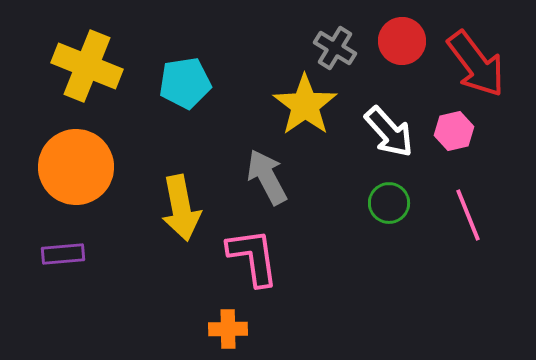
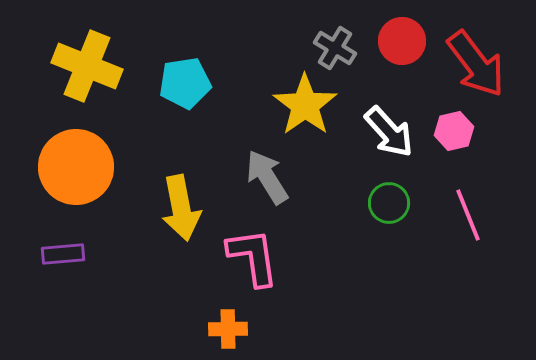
gray arrow: rotated 4 degrees counterclockwise
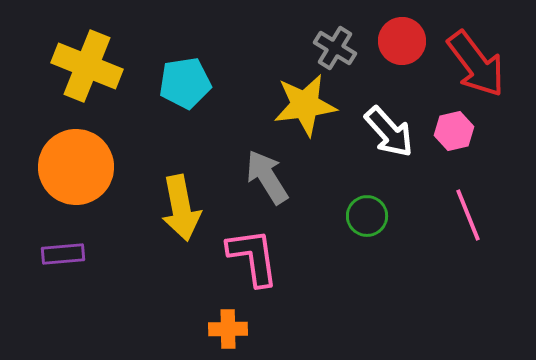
yellow star: rotated 28 degrees clockwise
green circle: moved 22 px left, 13 px down
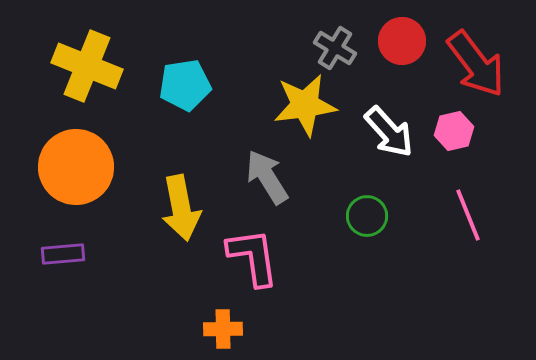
cyan pentagon: moved 2 px down
orange cross: moved 5 px left
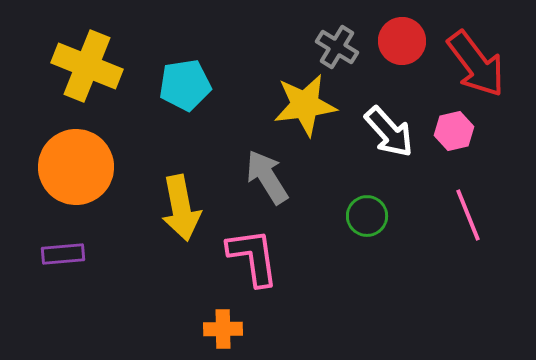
gray cross: moved 2 px right, 1 px up
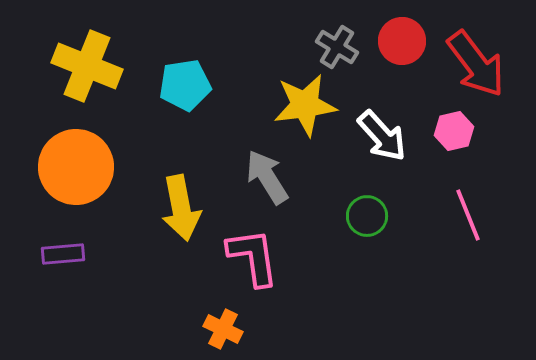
white arrow: moved 7 px left, 4 px down
orange cross: rotated 27 degrees clockwise
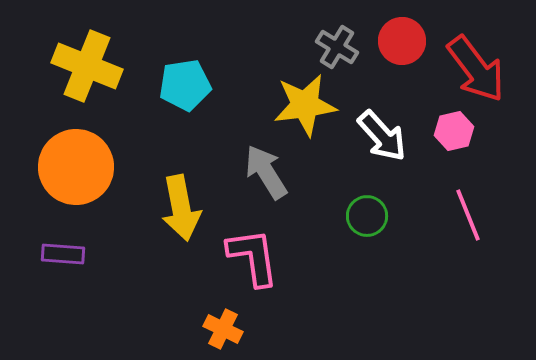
red arrow: moved 5 px down
gray arrow: moved 1 px left, 5 px up
purple rectangle: rotated 9 degrees clockwise
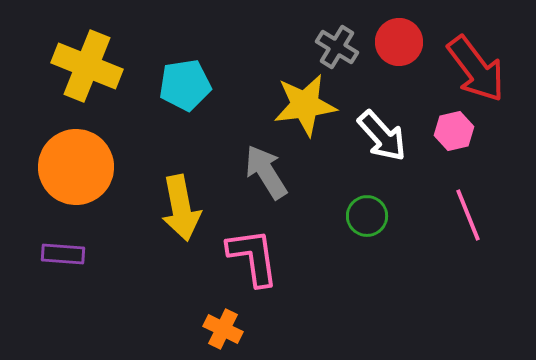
red circle: moved 3 px left, 1 px down
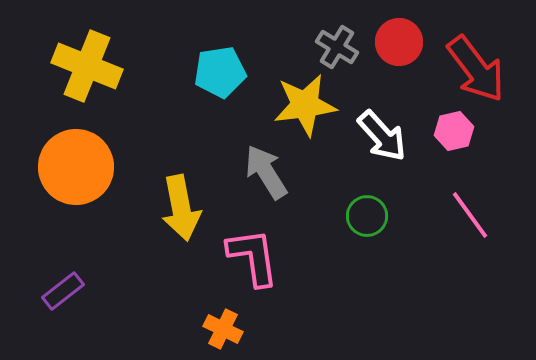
cyan pentagon: moved 35 px right, 13 px up
pink line: moved 2 px right; rotated 14 degrees counterclockwise
purple rectangle: moved 37 px down; rotated 42 degrees counterclockwise
